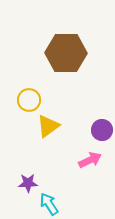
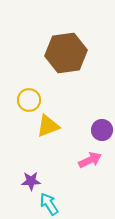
brown hexagon: rotated 9 degrees counterclockwise
yellow triangle: rotated 15 degrees clockwise
purple star: moved 3 px right, 2 px up
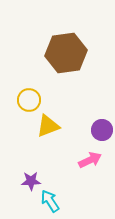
cyan arrow: moved 1 px right, 3 px up
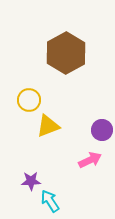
brown hexagon: rotated 21 degrees counterclockwise
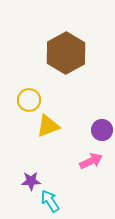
pink arrow: moved 1 px right, 1 px down
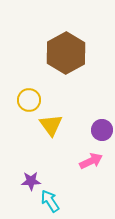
yellow triangle: moved 3 px right, 1 px up; rotated 45 degrees counterclockwise
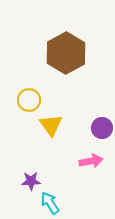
purple circle: moved 2 px up
pink arrow: rotated 15 degrees clockwise
cyan arrow: moved 2 px down
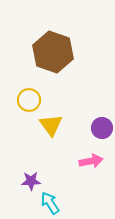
brown hexagon: moved 13 px left, 1 px up; rotated 12 degrees counterclockwise
